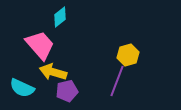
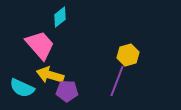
yellow arrow: moved 3 px left, 3 px down
purple pentagon: rotated 15 degrees clockwise
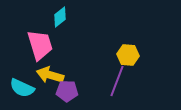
pink trapezoid: rotated 24 degrees clockwise
yellow hexagon: rotated 20 degrees clockwise
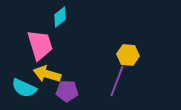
yellow arrow: moved 3 px left, 1 px up
cyan semicircle: moved 2 px right
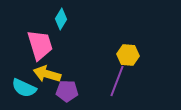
cyan diamond: moved 1 px right, 2 px down; rotated 20 degrees counterclockwise
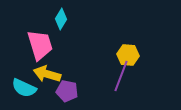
purple line: moved 4 px right, 5 px up
purple pentagon: rotated 10 degrees clockwise
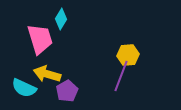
pink trapezoid: moved 6 px up
yellow hexagon: rotated 10 degrees counterclockwise
purple pentagon: rotated 30 degrees clockwise
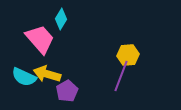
pink trapezoid: rotated 24 degrees counterclockwise
cyan semicircle: moved 11 px up
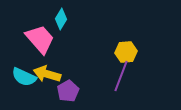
yellow hexagon: moved 2 px left, 3 px up
purple pentagon: moved 1 px right
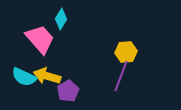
yellow arrow: moved 2 px down
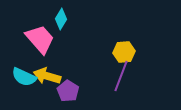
yellow hexagon: moved 2 px left
purple pentagon: rotated 10 degrees counterclockwise
